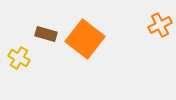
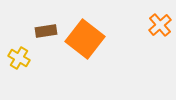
orange cross: rotated 15 degrees counterclockwise
brown rectangle: moved 3 px up; rotated 25 degrees counterclockwise
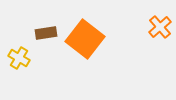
orange cross: moved 2 px down
brown rectangle: moved 2 px down
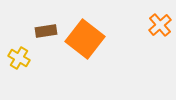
orange cross: moved 2 px up
brown rectangle: moved 2 px up
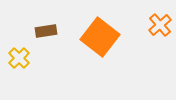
orange square: moved 15 px right, 2 px up
yellow cross: rotated 15 degrees clockwise
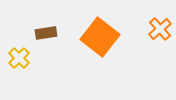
orange cross: moved 4 px down
brown rectangle: moved 2 px down
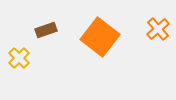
orange cross: moved 2 px left
brown rectangle: moved 3 px up; rotated 10 degrees counterclockwise
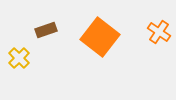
orange cross: moved 1 px right, 3 px down; rotated 15 degrees counterclockwise
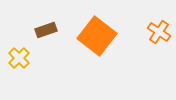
orange square: moved 3 px left, 1 px up
